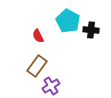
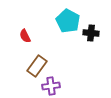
black cross: moved 3 px down
red semicircle: moved 13 px left
purple cross: rotated 24 degrees clockwise
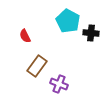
purple cross: moved 8 px right, 2 px up; rotated 30 degrees clockwise
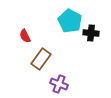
cyan pentagon: moved 2 px right
brown rectangle: moved 4 px right, 7 px up
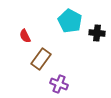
black cross: moved 6 px right
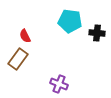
cyan pentagon: rotated 20 degrees counterclockwise
brown rectangle: moved 23 px left
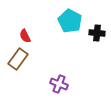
cyan pentagon: rotated 20 degrees clockwise
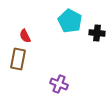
brown rectangle: rotated 25 degrees counterclockwise
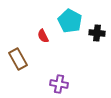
red semicircle: moved 18 px right
brown rectangle: rotated 40 degrees counterclockwise
purple cross: rotated 12 degrees counterclockwise
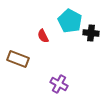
black cross: moved 6 px left
brown rectangle: rotated 40 degrees counterclockwise
purple cross: rotated 18 degrees clockwise
